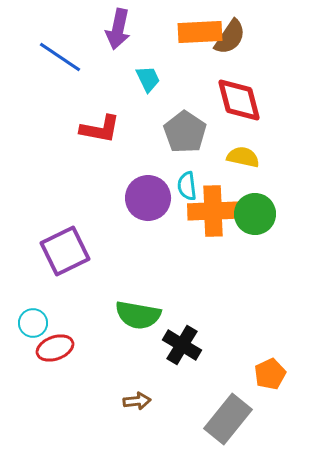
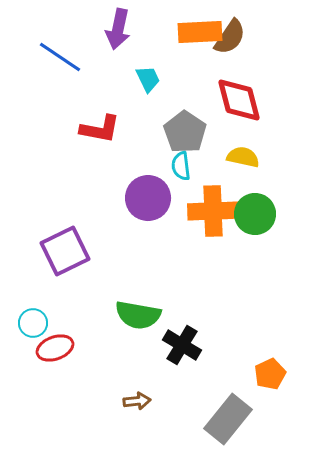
cyan semicircle: moved 6 px left, 20 px up
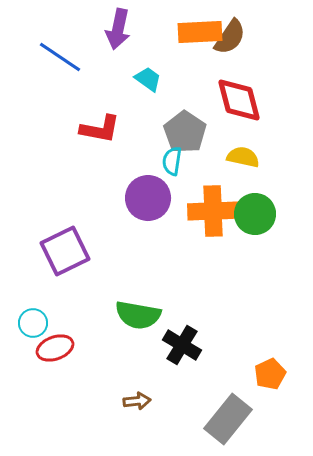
cyan trapezoid: rotated 28 degrees counterclockwise
cyan semicircle: moved 9 px left, 5 px up; rotated 16 degrees clockwise
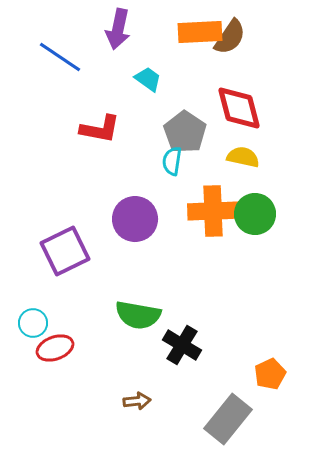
red diamond: moved 8 px down
purple circle: moved 13 px left, 21 px down
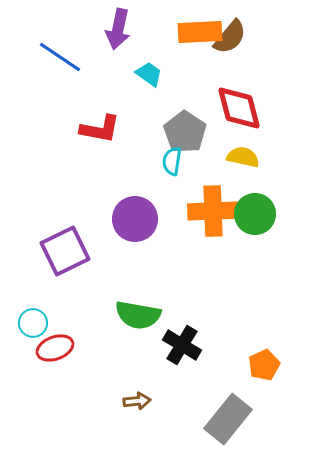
brown semicircle: rotated 6 degrees clockwise
cyan trapezoid: moved 1 px right, 5 px up
orange pentagon: moved 6 px left, 9 px up
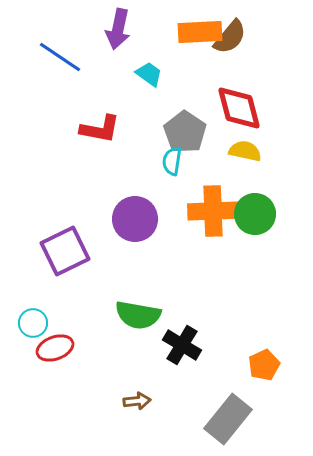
yellow semicircle: moved 2 px right, 6 px up
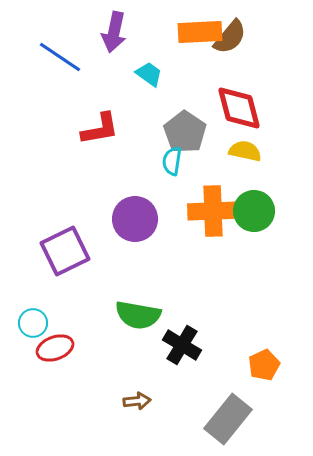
purple arrow: moved 4 px left, 3 px down
red L-shape: rotated 21 degrees counterclockwise
green circle: moved 1 px left, 3 px up
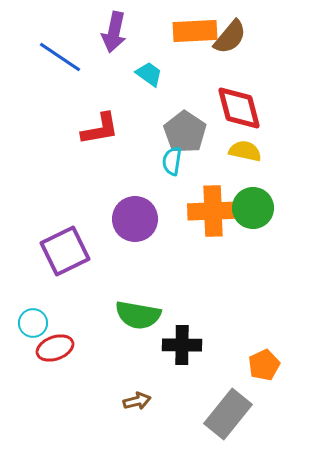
orange rectangle: moved 5 px left, 1 px up
green circle: moved 1 px left, 3 px up
black cross: rotated 30 degrees counterclockwise
brown arrow: rotated 8 degrees counterclockwise
gray rectangle: moved 5 px up
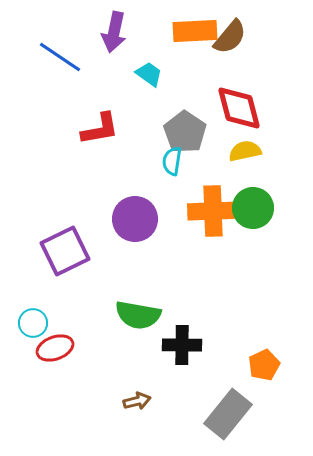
yellow semicircle: rotated 24 degrees counterclockwise
